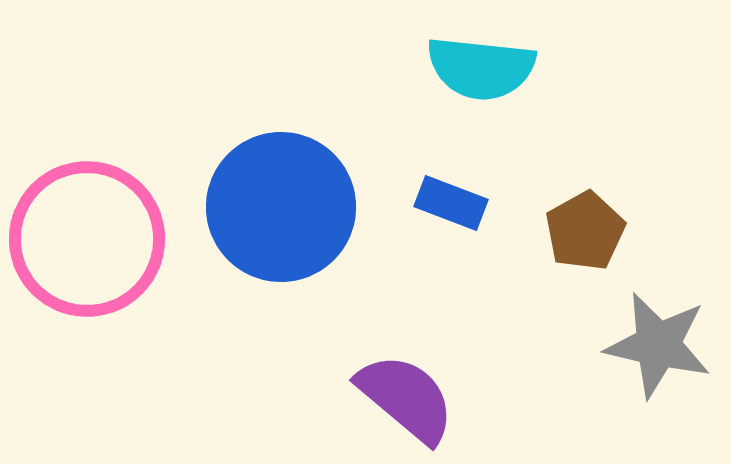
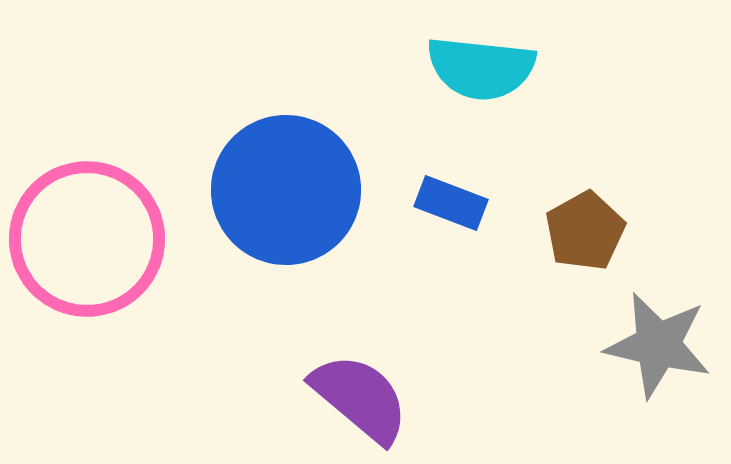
blue circle: moved 5 px right, 17 px up
purple semicircle: moved 46 px left
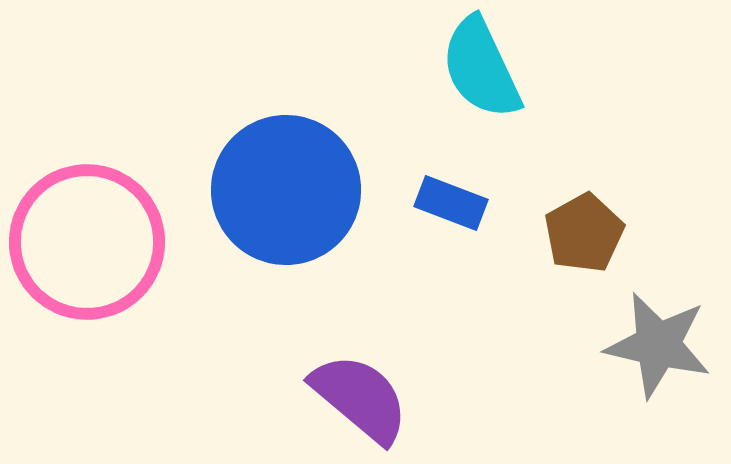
cyan semicircle: rotated 59 degrees clockwise
brown pentagon: moved 1 px left, 2 px down
pink circle: moved 3 px down
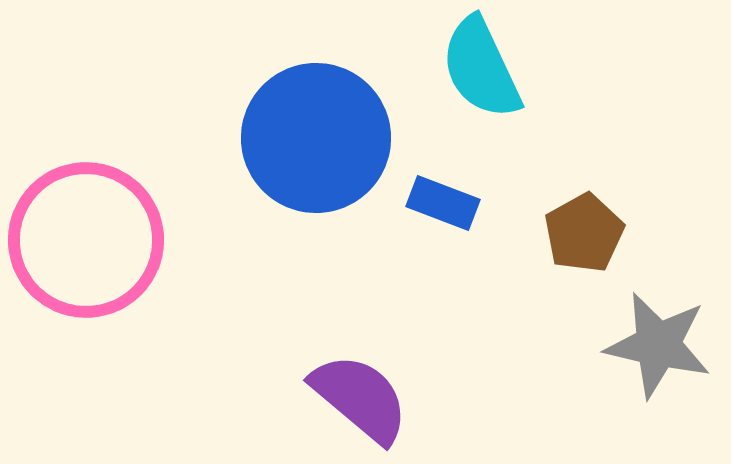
blue circle: moved 30 px right, 52 px up
blue rectangle: moved 8 px left
pink circle: moved 1 px left, 2 px up
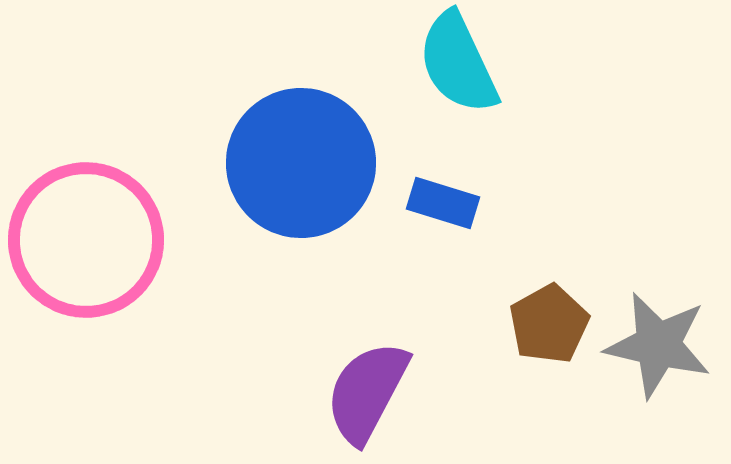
cyan semicircle: moved 23 px left, 5 px up
blue circle: moved 15 px left, 25 px down
blue rectangle: rotated 4 degrees counterclockwise
brown pentagon: moved 35 px left, 91 px down
purple semicircle: moved 7 px right, 6 px up; rotated 102 degrees counterclockwise
